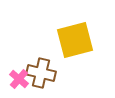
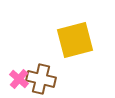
brown cross: moved 6 px down
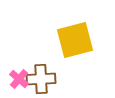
brown cross: rotated 16 degrees counterclockwise
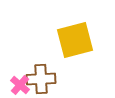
pink cross: moved 1 px right, 6 px down
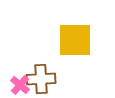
yellow square: rotated 15 degrees clockwise
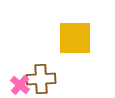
yellow square: moved 2 px up
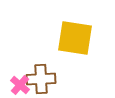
yellow square: rotated 9 degrees clockwise
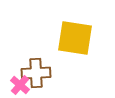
brown cross: moved 5 px left, 6 px up
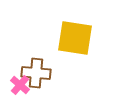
brown cross: rotated 8 degrees clockwise
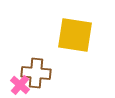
yellow square: moved 3 px up
